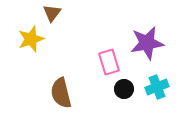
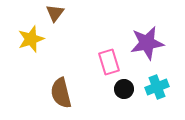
brown triangle: moved 3 px right
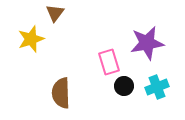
black circle: moved 3 px up
brown semicircle: rotated 12 degrees clockwise
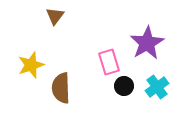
brown triangle: moved 3 px down
yellow star: moved 26 px down
purple star: rotated 20 degrees counterclockwise
cyan cross: rotated 15 degrees counterclockwise
brown semicircle: moved 5 px up
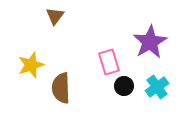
purple star: moved 3 px right, 1 px up
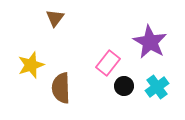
brown triangle: moved 2 px down
purple star: rotated 12 degrees counterclockwise
pink rectangle: moved 1 px left, 1 px down; rotated 55 degrees clockwise
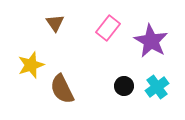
brown triangle: moved 5 px down; rotated 12 degrees counterclockwise
purple star: moved 1 px right, 1 px up
pink rectangle: moved 35 px up
brown semicircle: moved 1 px right, 1 px down; rotated 24 degrees counterclockwise
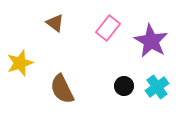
brown triangle: rotated 18 degrees counterclockwise
yellow star: moved 11 px left, 2 px up
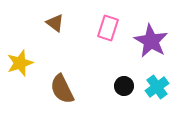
pink rectangle: rotated 20 degrees counterclockwise
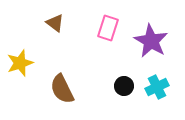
cyan cross: rotated 10 degrees clockwise
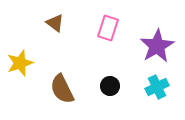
purple star: moved 6 px right, 5 px down; rotated 12 degrees clockwise
black circle: moved 14 px left
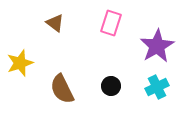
pink rectangle: moved 3 px right, 5 px up
black circle: moved 1 px right
